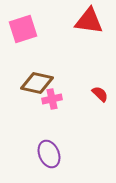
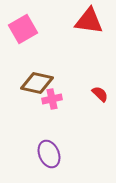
pink square: rotated 12 degrees counterclockwise
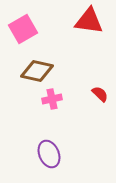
brown diamond: moved 12 px up
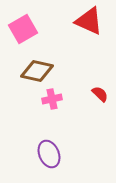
red triangle: rotated 16 degrees clockwise
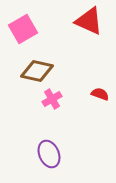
red semicircle: rotated 24 degrees counterclockwise
pink cross: rotated 18 degrees counterclockwise
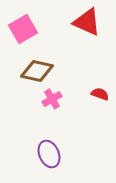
red triangle: moved 2 px left, 1 px down
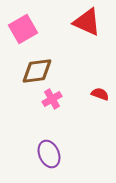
brown diamond: rotated 20 degrees counterclockwise
